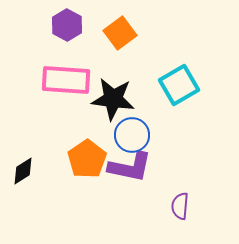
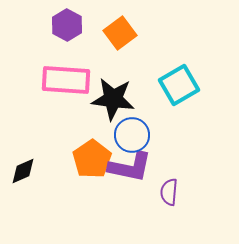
orange pentagon: moved 5 px right
black diamond: rotated 8 degrees clockwise
purple semicircle: moved 11 px left, 14 px up
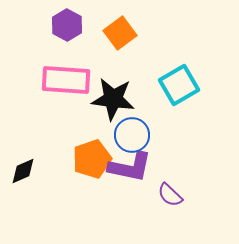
orange pentagon: rotated 15 degrees clockwise
purple semicircle: moved 1 px right, 3 px down; rotated 52 degrees counterclockwise
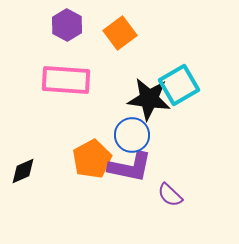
black star: moved 36 px right
orange pentagon: rotated 9 degrees counterclockwise
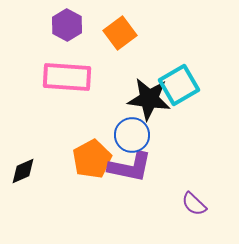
pink rectangle: moved 1 px right, 3 px up
purple semicircle: moved 24 px right, 9 px down
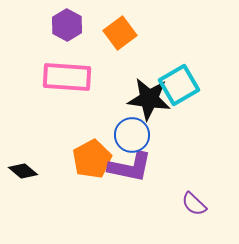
black diamond: rotated 64 degrees clockwise
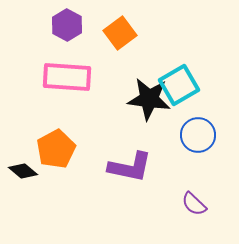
blue circle: moved 66 px right
orange pentagon: moved 36 px left, 10 px up
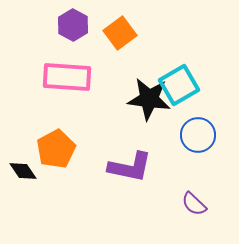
purple hexagon: moved 6 px right
black diamond: rotated 16 degrees clockwise
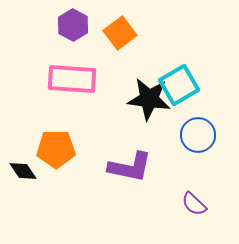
pink rectangle: moved 5 px right, 2 px down
orange pentagon: rotated 27 degrees clockwise
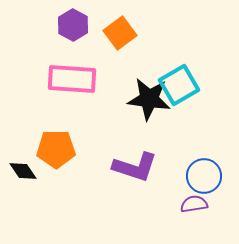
blue circle: moved 6 px right, 41 px down
purple L-shape: moved 5 px right; rotated 6 degrees clockwise
purple semicircle: rotated 128 degrees clockwise
